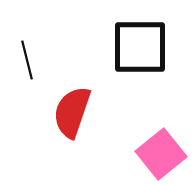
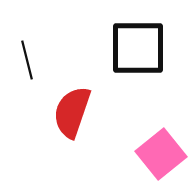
black square: moved 2 px left, 1 px down
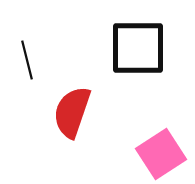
pink square: rotated 6 degrees clockwise
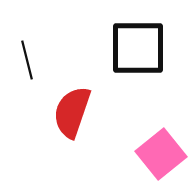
pink square: rotated 6 degrees counterclockwise
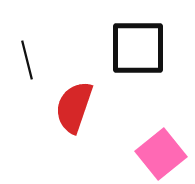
red semicircle: moved 2 px right, 5 px up
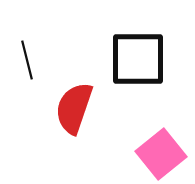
black square: moved 11 px down
red semicircle: moved 1 px down
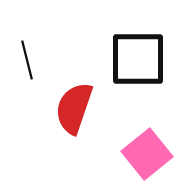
pink square: moved 14 px left
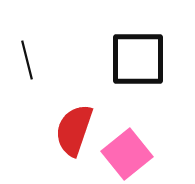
red semicircle: moved 22 px down
pink square: moved 20 px left
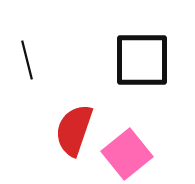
black square: moved 4 px right, 1 px down
